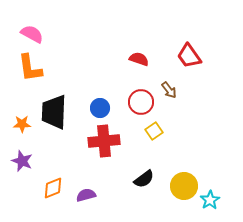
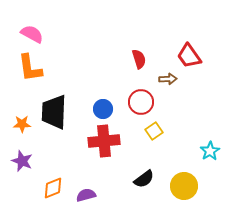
red semicircle: rotated 54 degrees clockwise
brown arrow: moved 1 px left, 11 px up; rotated 54 degrees counterclockwise
blue circle: moved 3 px right, 1 px down
cyan star: moved 49 px up
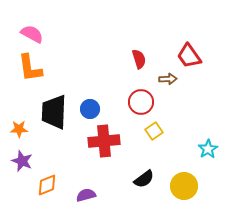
blue circle: moved 13 px left
orange star: moved 3 px left, 5 px down
cyan star: moved 2 px left, 2 px up
orange diamond: moved 6 px left, 3 px up
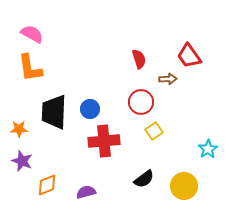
purple semicircle: moved 3 px up
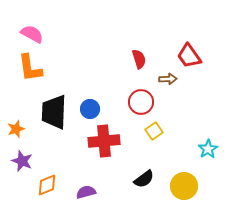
orange star: moved 3 px left; rotated 18 degrees counterclockwise
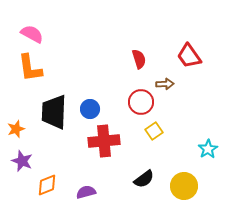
brown arrow: moved 3 px left, 5 px down
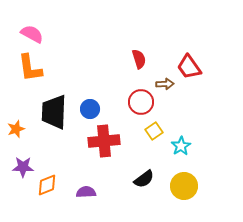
red trapezoid: moved 11 px down
cyan star: moved 27 px left, 3 px up
purple star: moved 1 px right, 6 px down; rotated 20 degrees counterclockwise
purple semicircle: rotated 12 degrees clockwise
